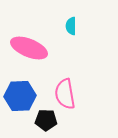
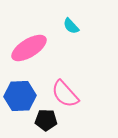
cyan semicircle: rotated 42 degrees counterclockwise
pink ellipse: rotated 54 degrees counterclockwise
pink semicircle: rotated 32 degrees counterclockwise
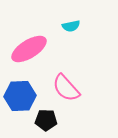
cyan semicircle: rotated 60 degrees counterclockwise
pink ellipse: moved 1 px down
pink semicircle: moved 1 px right, 6 px up
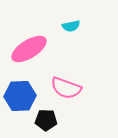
pink semicircle: rotated 28 degrees counterclockwise
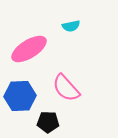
pink semicircle: rotated 28 degrees clockwise
black pentagon: moved 2 px right, 2 px down
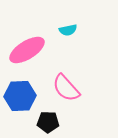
cyan semicircle: moved 3 px left, 4 px down
pink ellipse: moved 2 px left, 1 px down
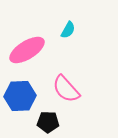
cyan semicircle: rotated 48 degrees counterclockwise
pink semicircle: moved 1 px down
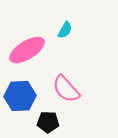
cyan semicircle: moved 3 px left
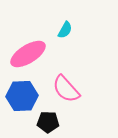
pink ellipse: moved 1 px right, 4 px down
blue hexagon: moved 2 px right
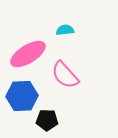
cyan semicircle: rotated 126 degrees counterclockwise
pink semicircle: moved 1 px left, 14 px up
black pentagon: moved 1 px left, 2 px up
